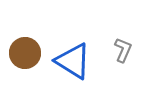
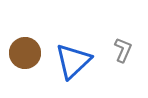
blue triangle: rotated 45 degrees clockwise
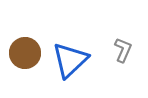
blue triangle: moved 3 px left, 1 px up
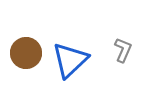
brown circle: moved 1 px right
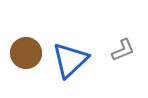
gray L-shape: rotated 45 degrees clockwise
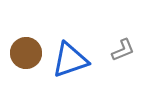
blue triangle: rotated 24 degrees clockwise
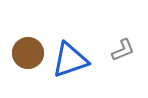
brown circle: moved 2 px right
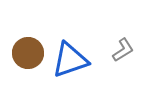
gray L-shape: rotated 10 degrees counterclockwise
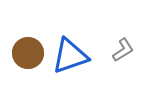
blue triangle: moved 4 px up
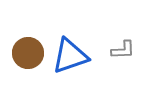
gray L-shape: rotated 30 degrees clockwise
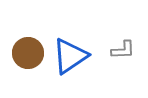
blue triangle: rotated 15 degrees counterclockwise
